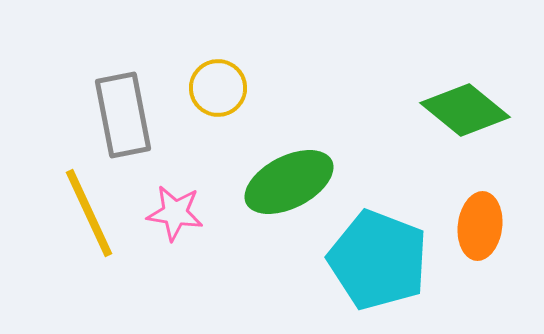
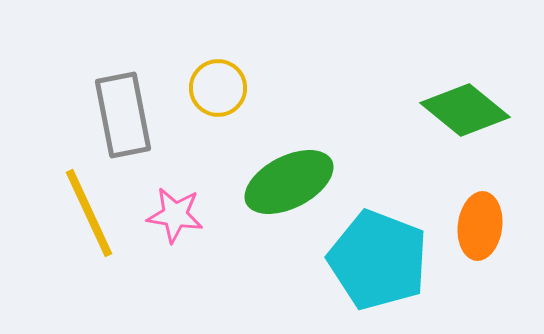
pink star: moved 2 px down
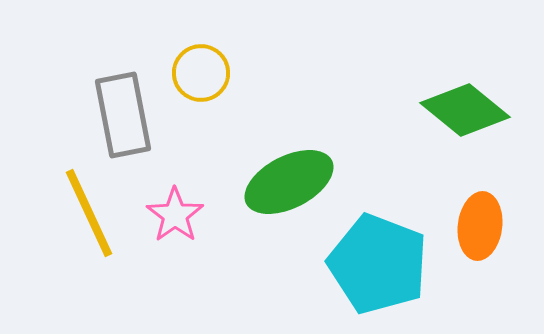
yellow circle: moved 17 px left, 15 px up
pink star: rotated 28 degrees clockwise
cyan pentagon: moved 4 px down
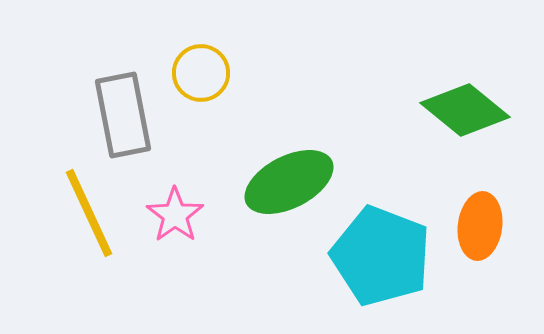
cyan pentagon: moved 3 px right, 8 px up
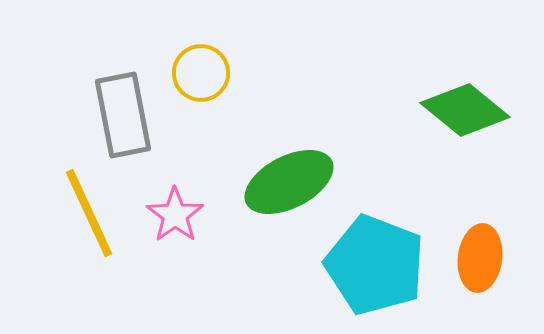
orange ellipse: moved 32 px down
cyan pentagon: moved 6 px left, 9 px down
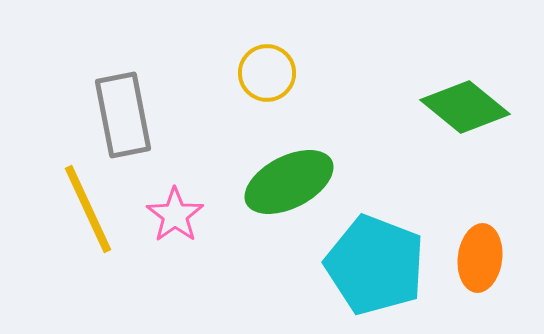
yellow circle: moved 66 px right
green diamond: moved 3 px up
yellow line: moved 1 px left, 4 px up
